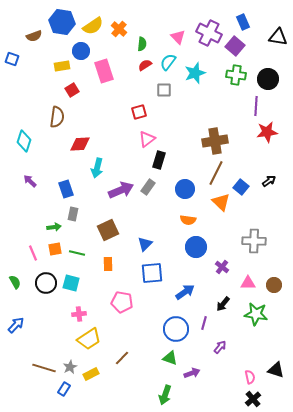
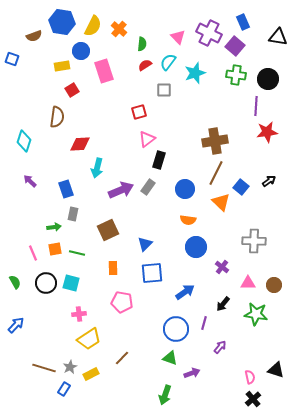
yellow semicircle at (93, 26): rotated 30 degrees counterclockwise
orange rectangle at (108, 264): moved 5 px right, 4 px down
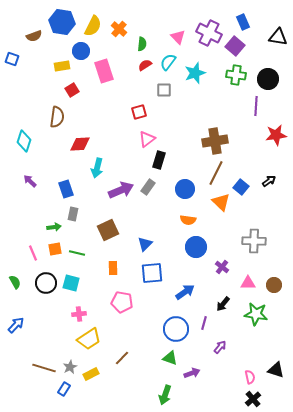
red star at (267, 132): moved 9 px right, 3 px down
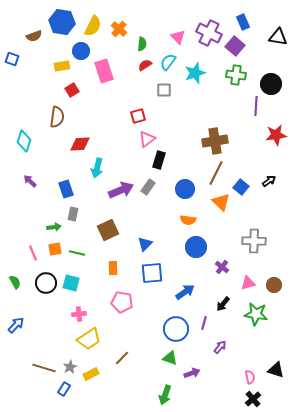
black circle at (268, 79): moved 3 px right, 5 px down
red square at (139, 112): moved 1 px left, 4 px down
pink triangle at (248, 283): rotated 14 degrees counterclockwise
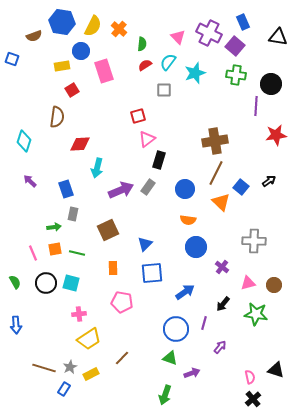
blue arrow at (16, 325): rotated 132 degrees clockwise
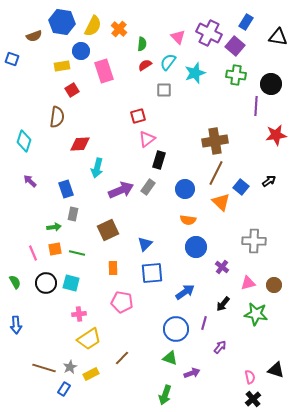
blue rectangle at (243, 22): moved 3 px right; rotated 56 degrees clockwise
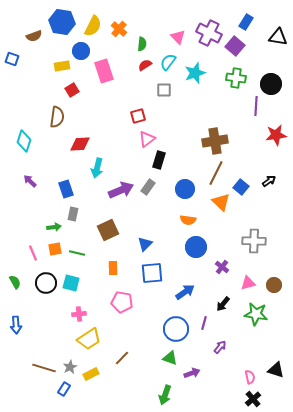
green cross at (236, 75): moved 3 px down
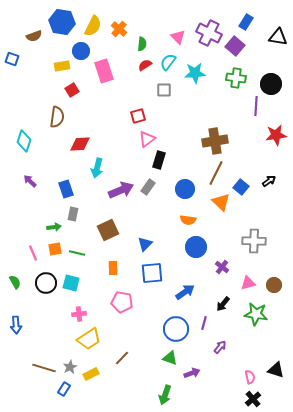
cyan star at (195, 73): rotated 15 degrees clockwise
